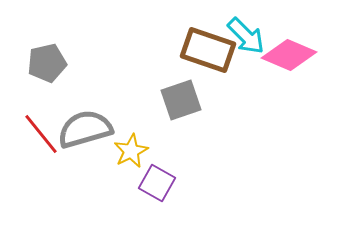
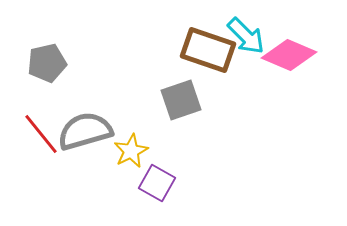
gray semicircle: moved 2 px down
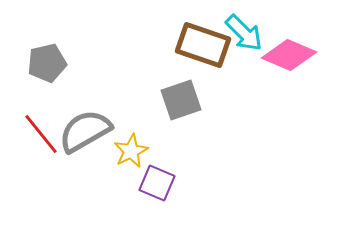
cyan arrow: moved 2 px left, 3 px up
brown rectangle: moved 5 px left, 5 px up
gray semicircle: rotated 14 degrees counterclockwise
purple square: rotated 6 degrees counterclockwise
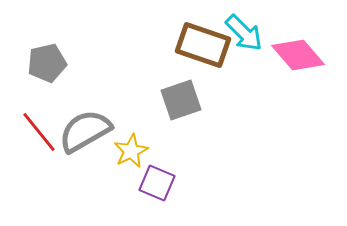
pink diamond: moved 9 px right; rotated 26 degrees clockwise
red line: moved 2 px left, 2 px up
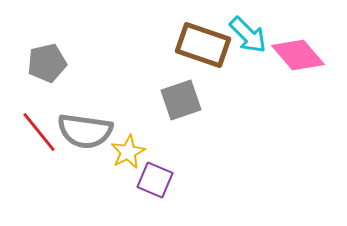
cyan arrow: moved 4 px right, 2 px down
gray semicircle: rotated 142 degrees counterclockwise
yellow star: moved 3 px left, 1 px down
purple square: moved 2 px left, 3 px up
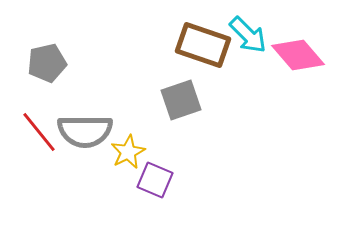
gray semicircle: rotated 8 degrees counterclockwise
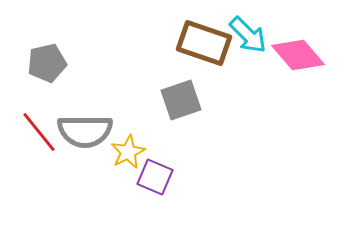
brown rectangle: moved 1 px right, 2 px up
purple square: moved 3 px up
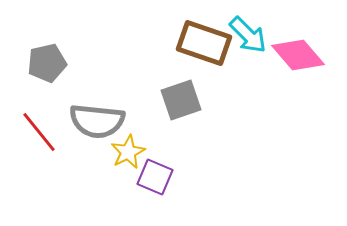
gray semicircle: moved 12 px right, 10 px up; rotated 6 degrees clockwise
